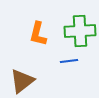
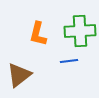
brown triangle: moved 3 px left, 6 px up
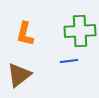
orange L-shape: moved 13 px left
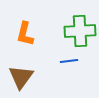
brown triangle: moved 2 px right, 2 px down; rotated 16 degrees counterclockwise
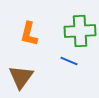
orange L-shape: moved 4 px right
blue line: rotated 30 degrees clockwise
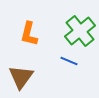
green cross: rotated 36 degrees counterclockwise
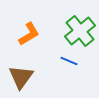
orange L-shape: rotated 135 degrees counterclockwise
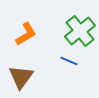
orange L-shape: moved 3 px left
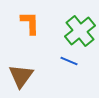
orange L-shape: moved 4 px right, 11 px up; rotated 60 degrees counterclockwise
brown triangle: moved 1 px up
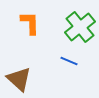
green cross: moved 4 px up
brown triangle: moved 2 px left, 3 px down; rotated 24 degrees counterclockwise
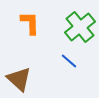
blue line: rotated 18 degrees clockwise
